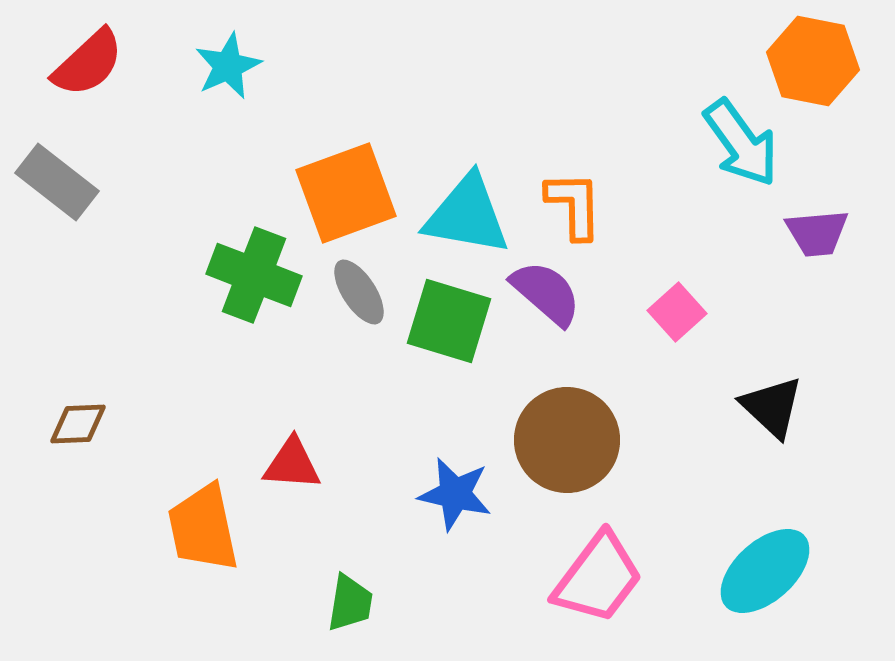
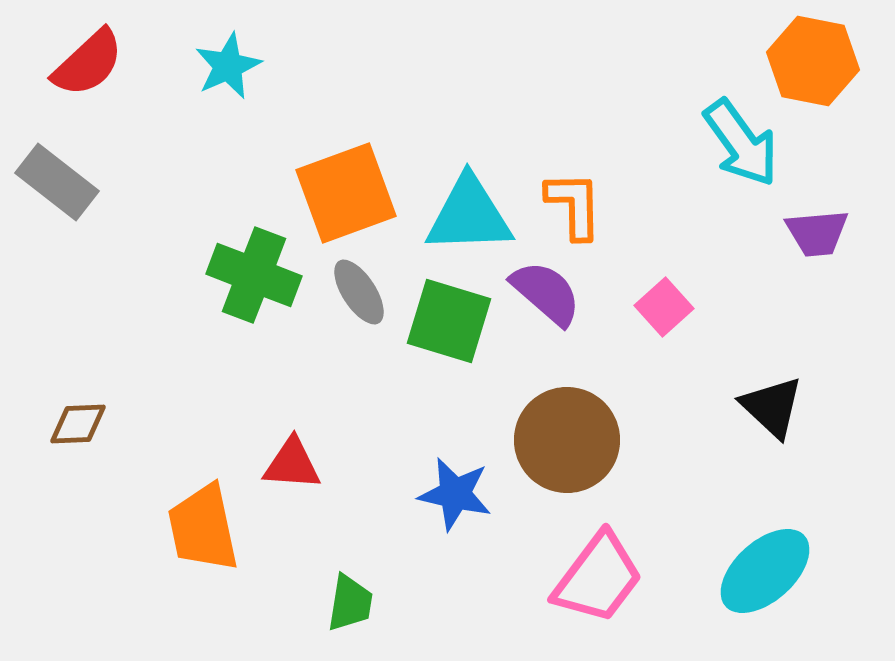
cyan triangle: moved 2 px right; rotated 12 degrees counterclockwise
pink square: moved 13 px left, 5 px up
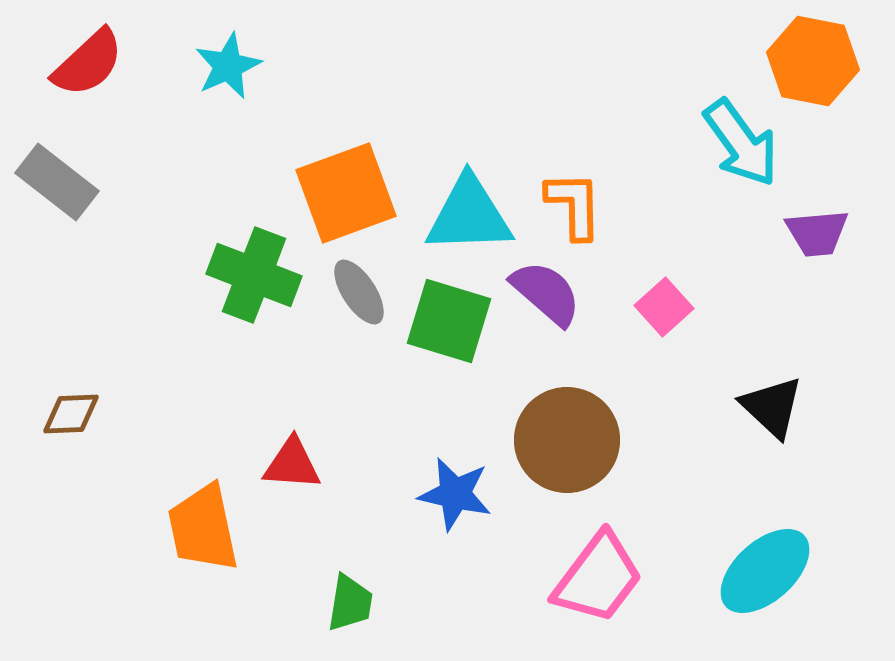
brown diamond: moved 7 px left, 10 px up
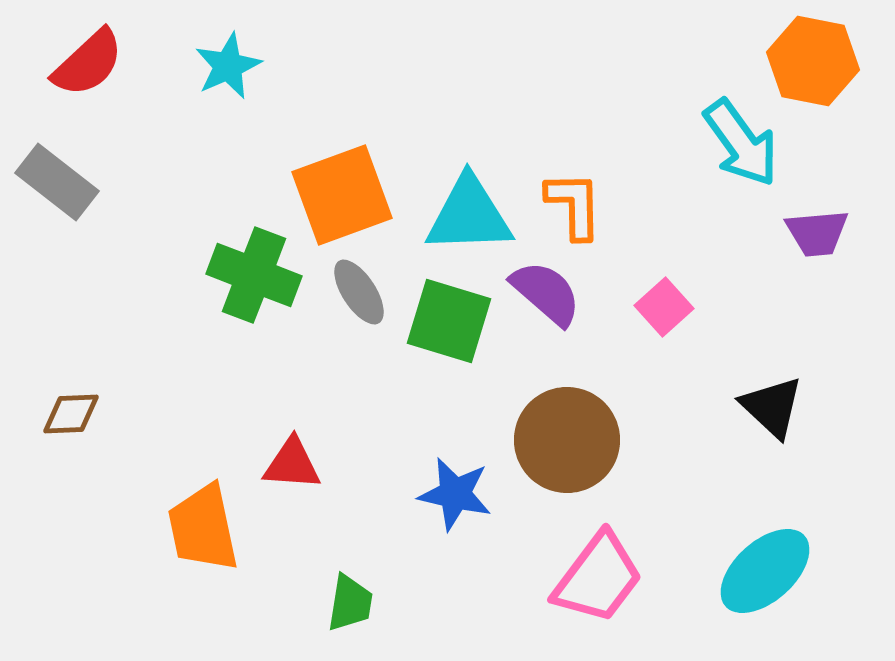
orange square: moved 4 px left, 2 px down
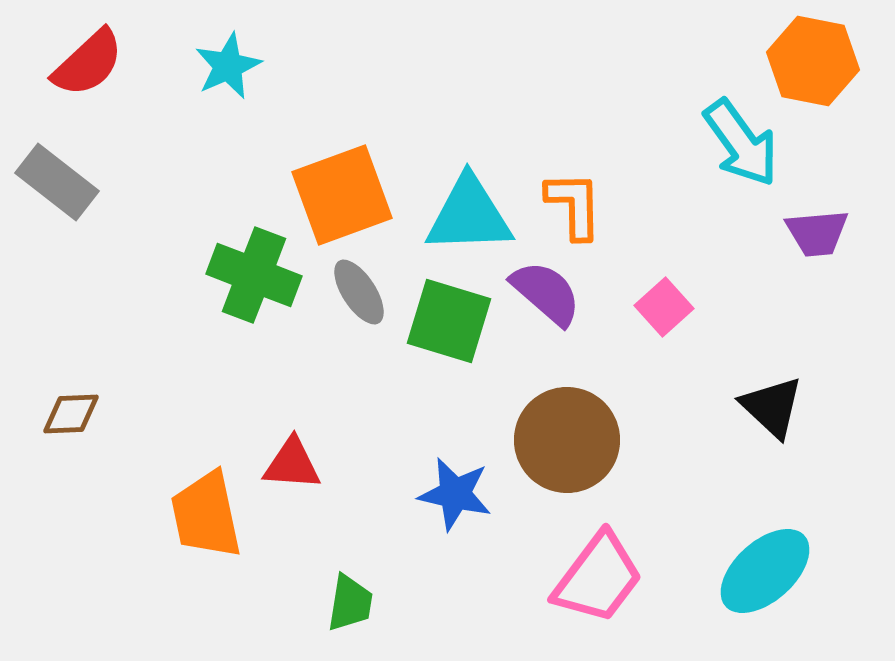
orange trapezoid: moved 3 px right, 13 px up
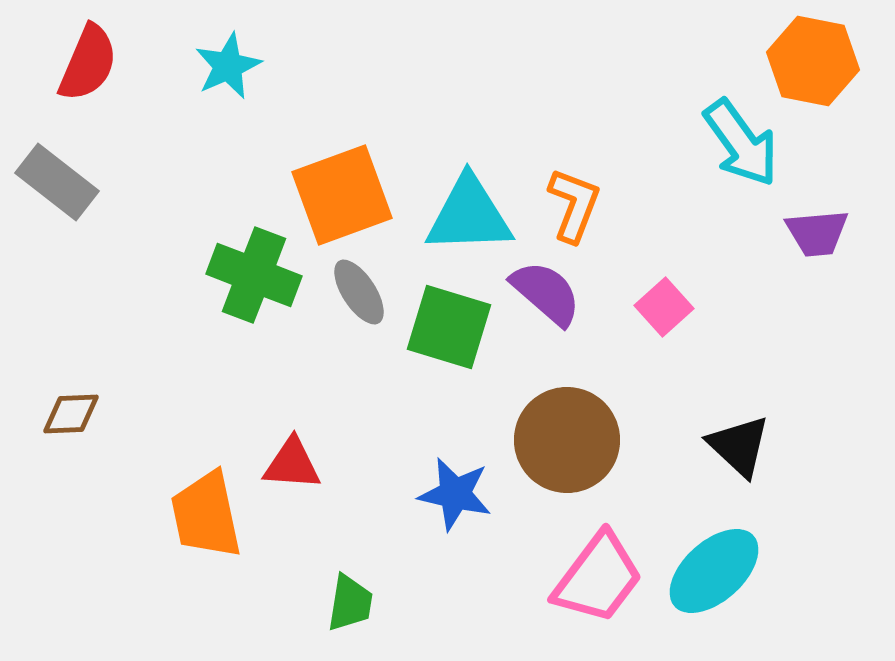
red semicircle: rotated 24 degrees counterclockwise
orange L-shape: rotated 22 degrees clockwise
green square: moved 6 px down
black triangle: moved 33 px left, 39 px down
cyan ellipse: moved 51 px left
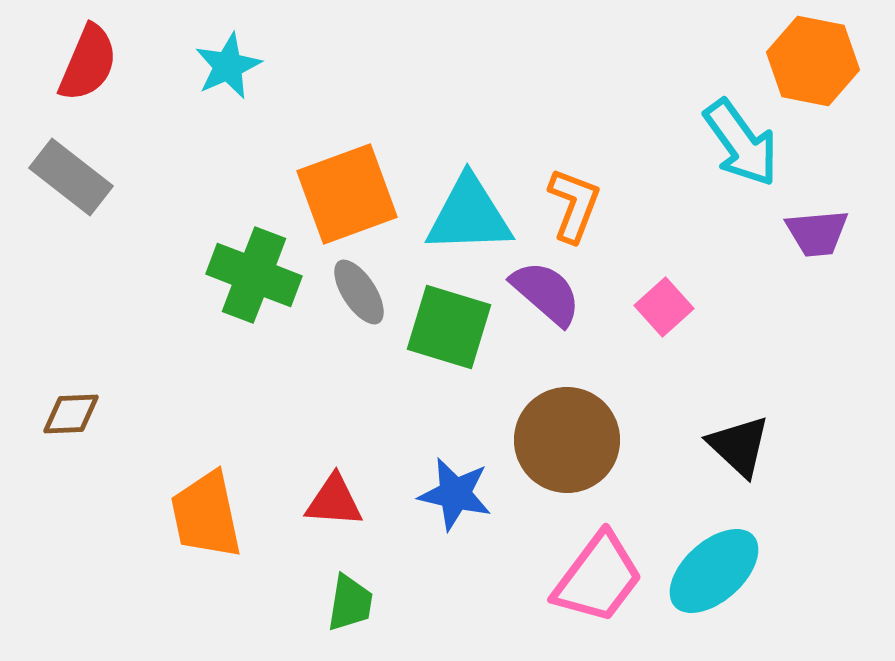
gray rectangle: moved 14 px right, 5 px up
orange square: moved 5 px right, 1 px up
red triangle: moved 42 px right, 37 px down
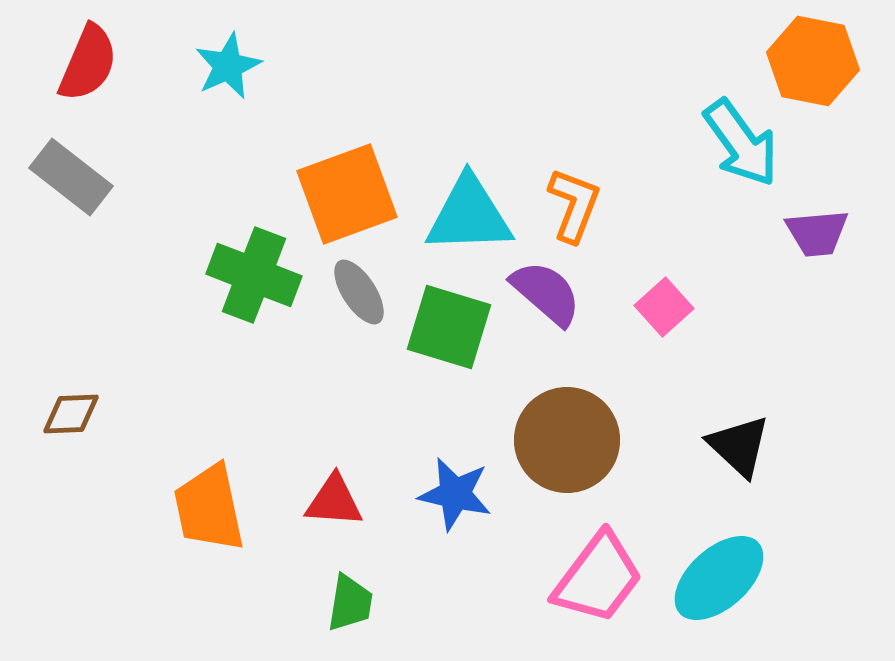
orange trapezoid: moved 3 px right, 7 px up
cyan ellipse: moved 5 px right, 7 px down
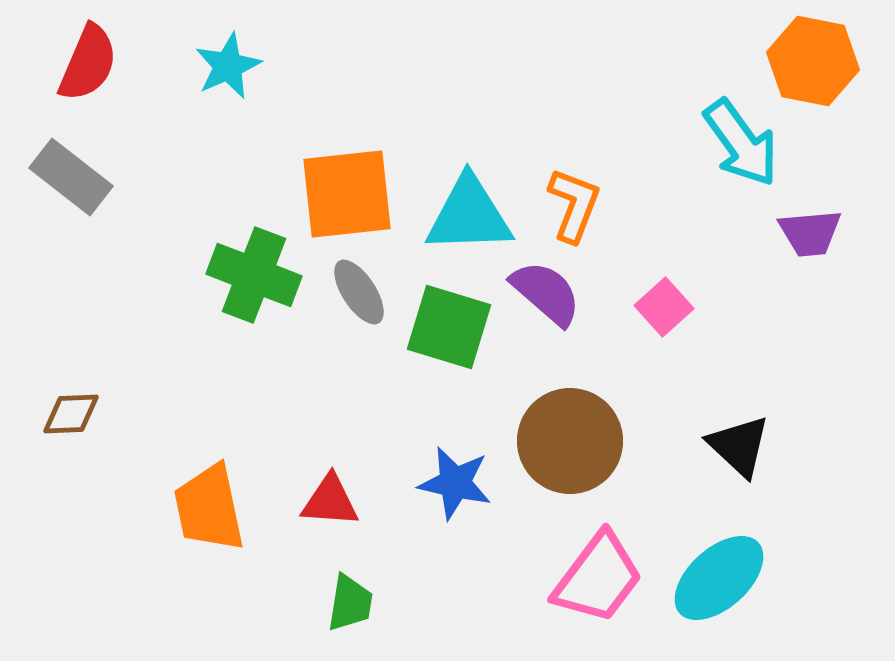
orange square: rotated 14 degrees clockwise
purple trapezoid: moved 7 px left
brown circle: moved 3 px right, 1 px down
blue star: moved 11 px up
red triangle: moved 4 px left
